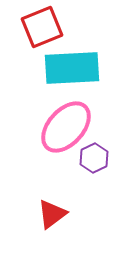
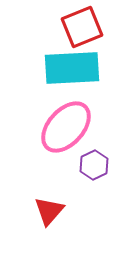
red square: moved 40 px right
purple hexagon: moved 7 px down
red triangle: moved 3 px left, 3 px up; rotated 12 degrees counterclockwise
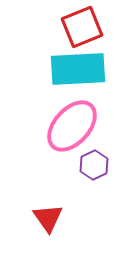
cyan rectangle: moved 6 px right, 1 px down
pink ellipse: moved 6 px right, 1 px up
red triangle: moved 1 px left, 7 px down; rotated 16 degrees counterclockwise
